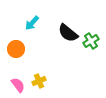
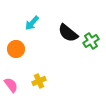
pink semicircle: moved 7 px left
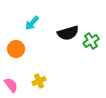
black semicircle: rotated 55 degrees counterclockwise
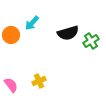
orange circle: moved 5 px left, 14 px up
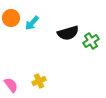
orange circle: moved 17 px up
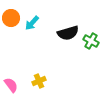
green cross: rotated 28 degrees counterclockwise
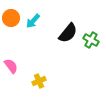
cyan arrow: moved 1 px right, 2 px up
black semicircle: rotated 35 degrees counterclockwise
green cross: moved 1 px up
pink semicircle: moved 19 px up
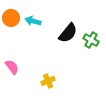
cyan arrow: rotated 63 degrees clockwise
pink semicircle: moved 1 px right, 1 px down
yellow cross: moved 9 px right
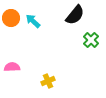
cyan arrow: rotated 28 degrees clockwise
black semicircle: moved 7 px right, 18 px up
green cross: rotated 14 degrees clockwise
pink semicircle: rotated 56 degrees counterclockwise
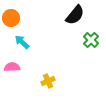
cyan arrow: moved 11 px left, 21 px down
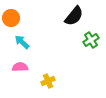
black semicircle: moved 1 px left, 1 px down
green cross: rotated 14 degrees clockwise
pink semicircle: moved 8 px right
